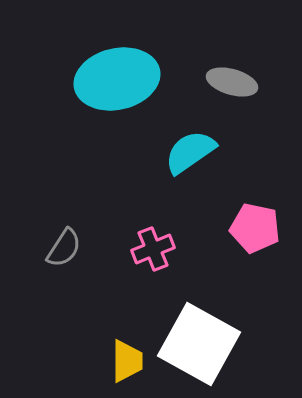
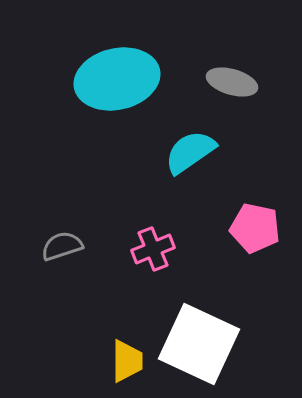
gray semicircle: moved 2 px left, 2 px up; rotated 141 degrees counterclockwise
white square: rotated 4 degrees counterclockwise
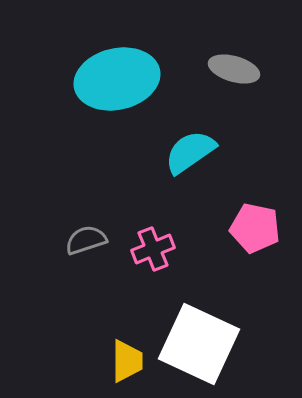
gray ellipse: moved 2 px right, 13 px up
gray semicircle: moved 24 px right, 6 px up
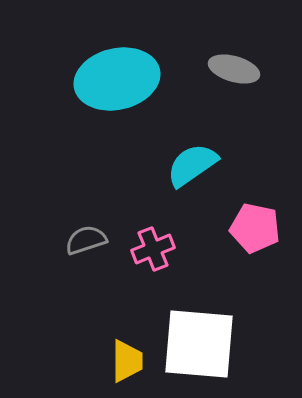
cyan semicircle: moved 2 px right, 13 px down
white square: rotated 20 degrees counterclockwise
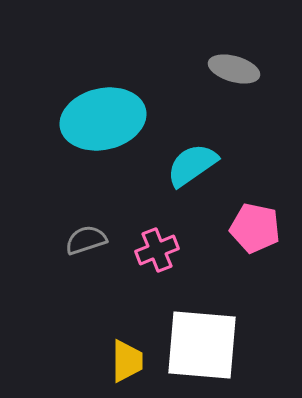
cyan ellipse: moved 14 px left, 40 px down
pink cross: moved 4 px right, 1 px down
white square: moved 3 px right, 1 px down
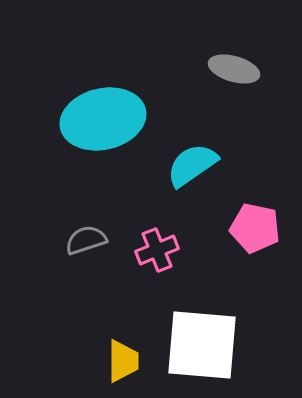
yellow trapezoid: moved 4 px left
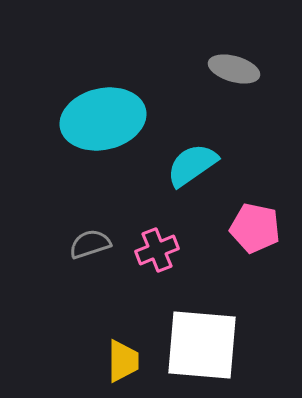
gray semicircle: moved 4 px right, 4 px down
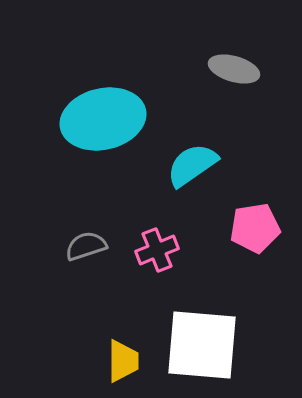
pink pentagon: rotated 21 degrees counterclockwise
gray semicircle: moved 4 px left, 2 px down
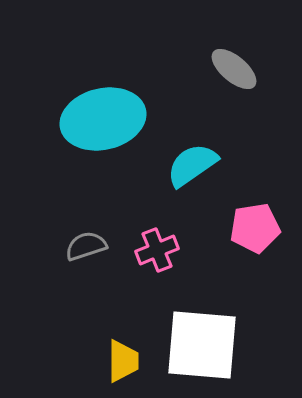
gray ellipse: rotated 24 degrees clockwise
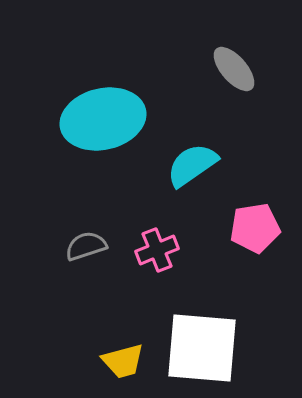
gray ellipse: rotated 9 degrees clockwise
white square: moved 3 px down
yellow trapezoid: rotated 75 degrees clockwise
